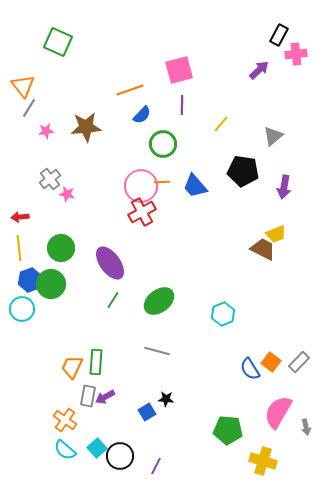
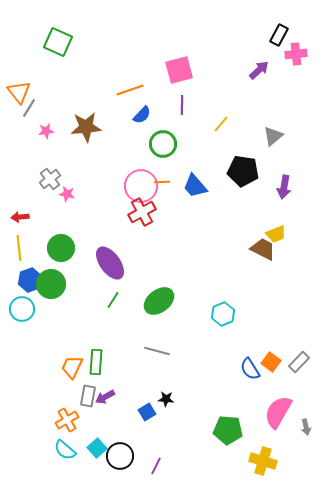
orange triangle at (23, 86): moved 4 px left, 6 px down
orange cross at (65, 420): moved 2 px right; rotated 25 degrees clockwise
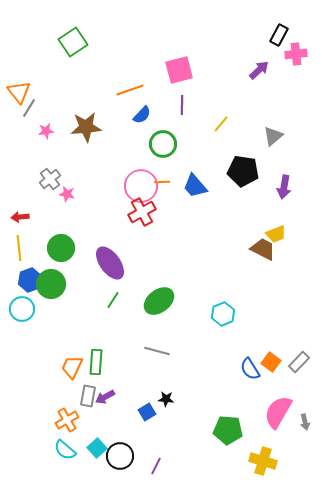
green square at (58, 42): moved 15 px right; rotated 32 degrees clockwise
gray arrow at (306, 427): moved 1 px left, 5 px up
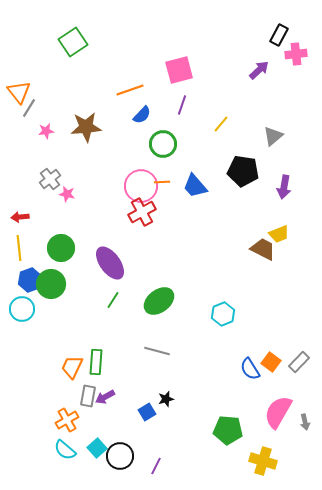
purple line at (182, 105): rotated 18 degrees clockwise
yellow trapezoid at (276, 234): moved 3 px right
black star at (166, 399): rotated 21 degrees counterclockwise
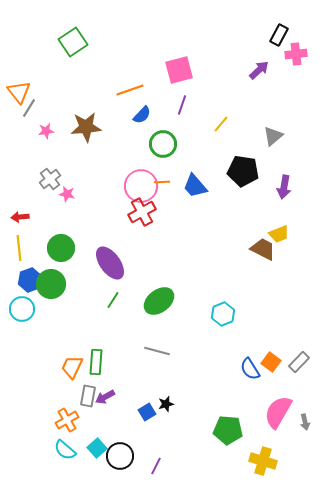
black star at (166, 399): moved 5 px down
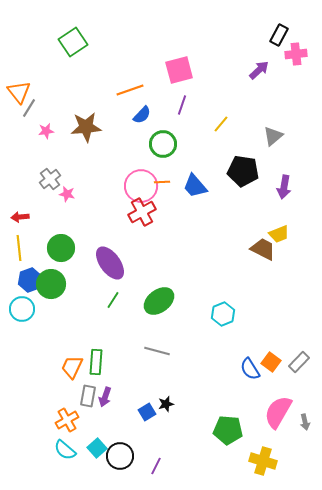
purple arrow at (105, 397): rotated 42 degrees counterclockwise
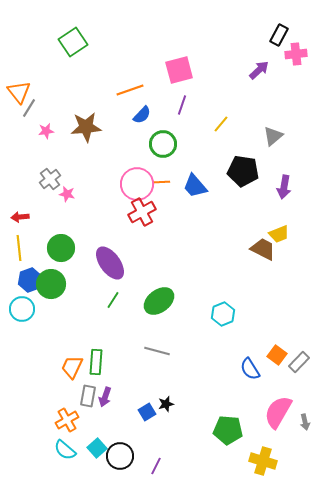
pink circle at (141, 186): moved 4 px left, 2 px up
orange square at (271, 362): moved 6 px right, 7 px up
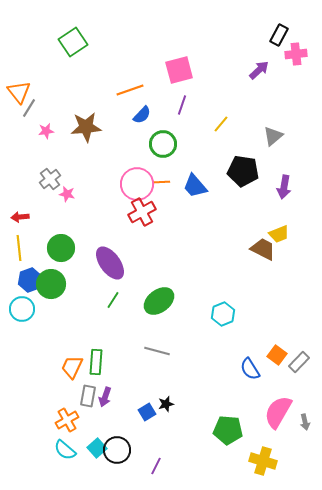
black circle at (120, 456): moved 3 px left, 6 px up
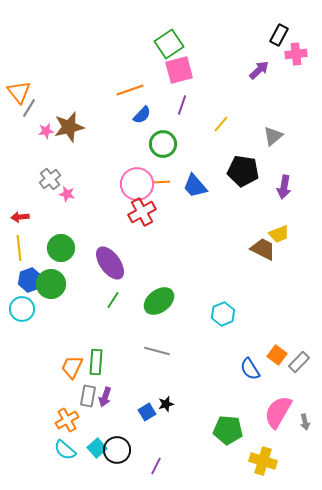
green square at (73, 42): moved 96 px right, 2 px down
brown star at (86, 127): moved 17 px left; rotated 8 degrees counterclockwise
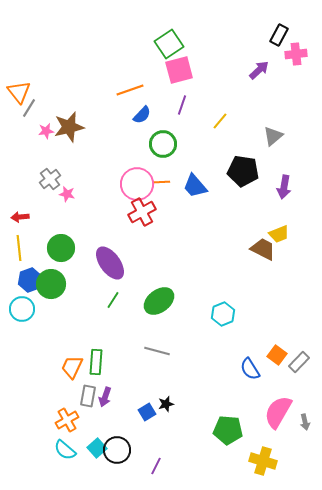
yellow line at (221, 124): moved 1 px left, 3 px up
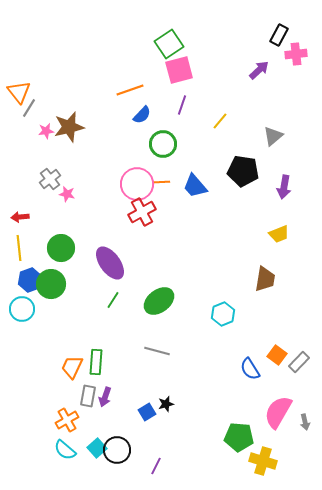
brown trapezoid at (263, 249): moved 2 px right, 30 px down; rotated 72 degrees clockwise
green pentagon at (228, 430): moved 11 px right, 7 px down
